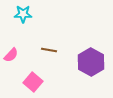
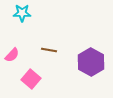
cyan star: moved 1 px left, 1 px up
pink semicircle: moved 1 px right
pink square: moved 2 px left, 3 px up
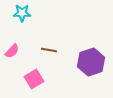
pink semicircle: moved 4 px up
purple hexagon: rotated 12 degrees clockwise
pink square: moved 3 px right; rotated 18 degrees clockwise
